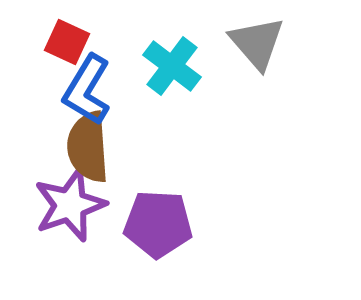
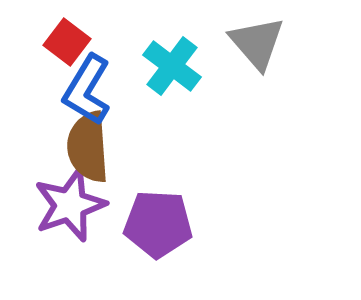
red square: rotated 12 degrees clockwise
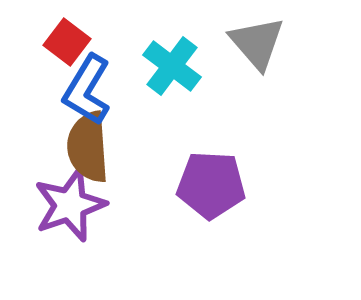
purple pentagon: moved 53 px right, 39 px up
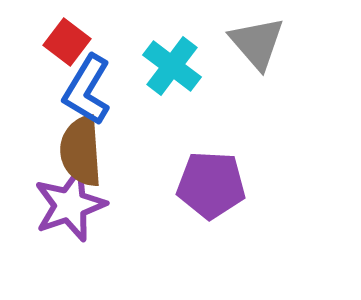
brown semicircle: moved 7 px left, 4 px down
